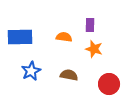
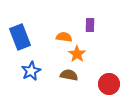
blue rectangle: rotated 70 degrees clockwise
orange star: moved 17 px left, 5 px down; rotated 18 degrees clockwise
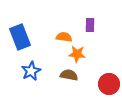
orange star: rotated 30 degrees counterclockwise
